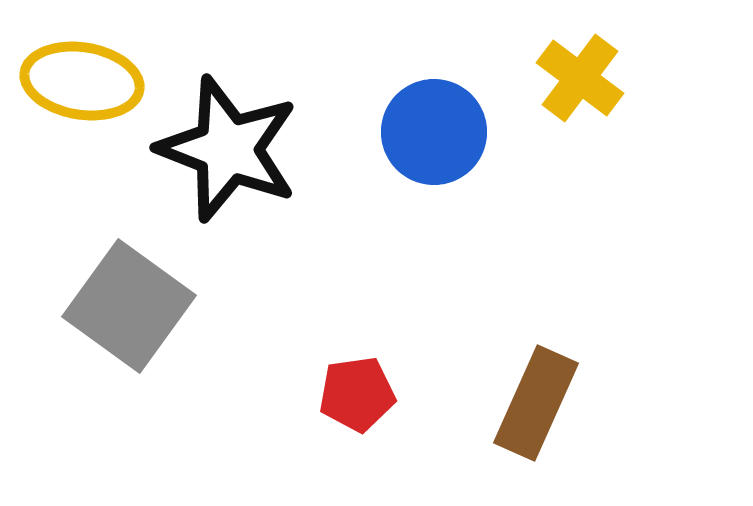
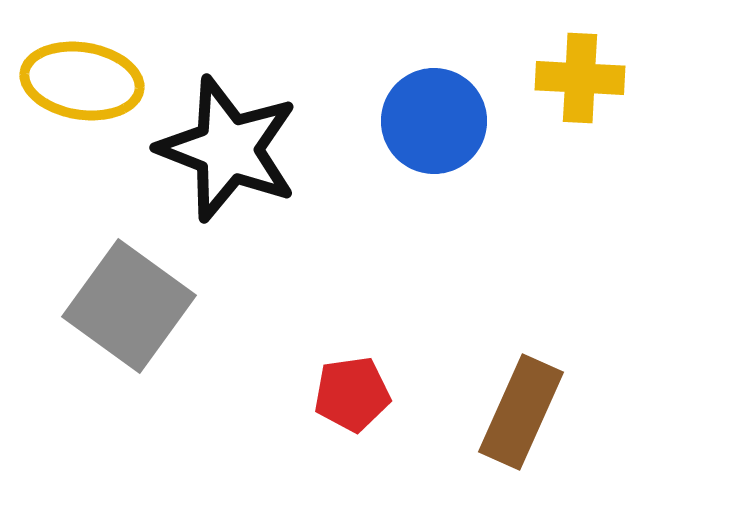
yellow cross: rotated 34 degrees counterclockwise
blue circle: moved 11 px up
red pentagon: moved 5 px left
brown rectangle: moved 15 px left, 9 px down
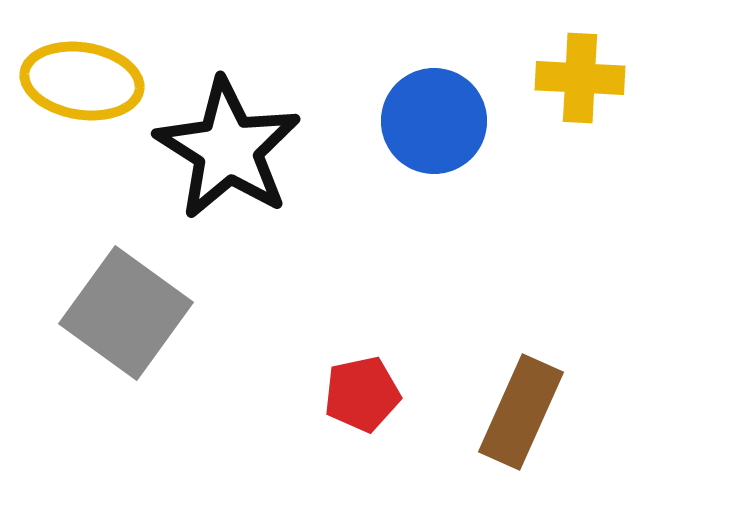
black star: rotated 11 degrees clockwise
gray square: moved 3 px left, 7 px down
red pentagon: moved 10 px right; rotated 4 degrees counterclockwise
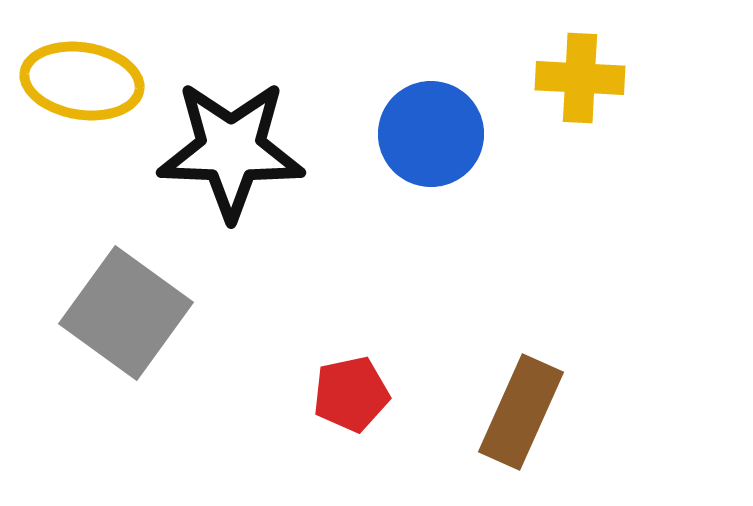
blue circle: moved 3 px left, 13 px down
black star: moved 3 px right, 1 px down; rotated 30 degrees counterclockwise
red pentagon: moved 11 px left
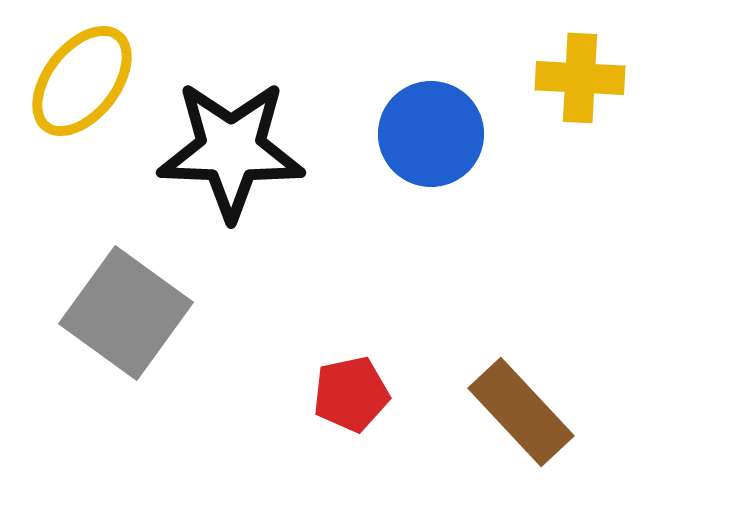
yellow ellipse: rotated 61 degrees counterclockwise
brown rectangle: rotated 67 degrees counterclockwise
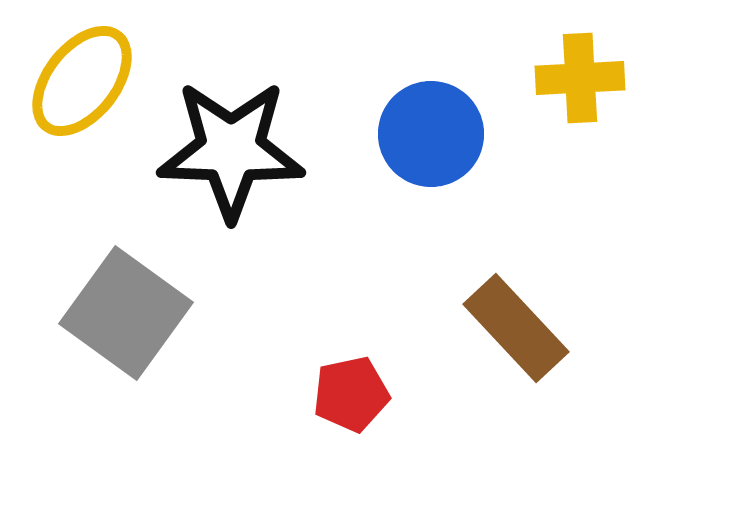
yellow cross: rotated 6 degrees counterclockwise
brown rectangle: moved 5 px left, 84 px up
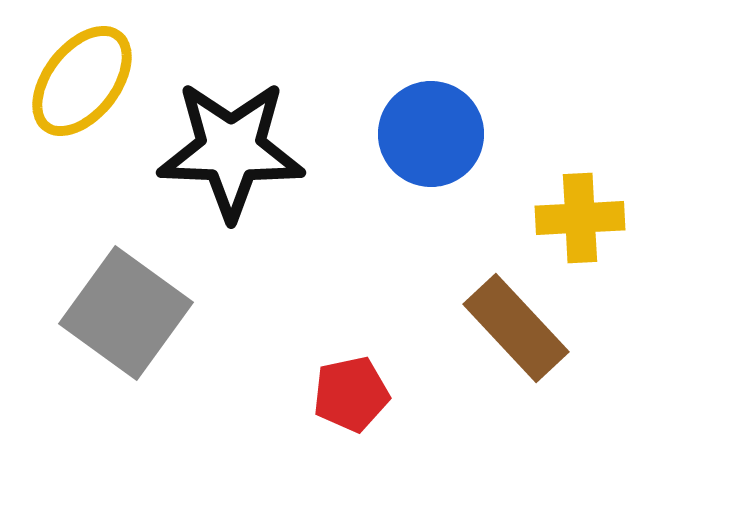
yellow cross: moved 140 px down
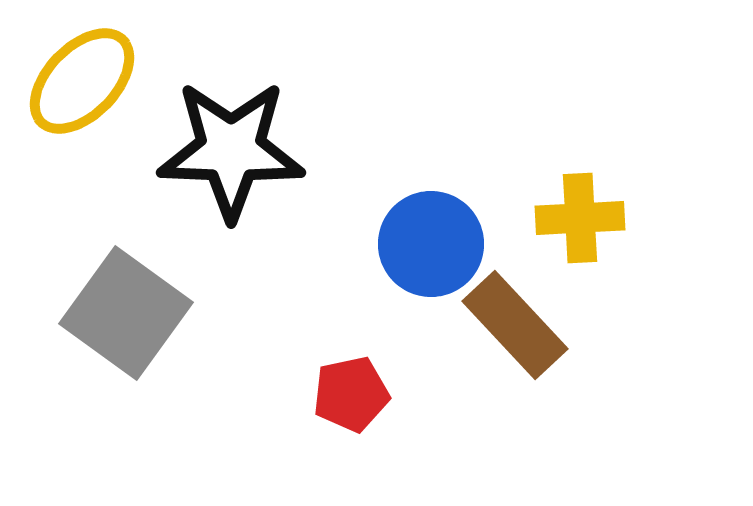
yellow ellipse: rotated 6 degrees clockwise
blue circle: moved 110 px down
brown rectangle: moved 1 px left, 3 px up
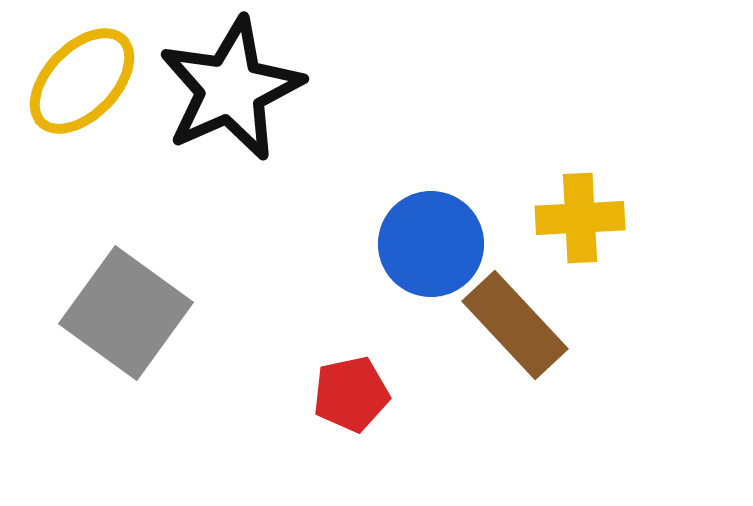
black star: moved 61 px up; rotated 26 degrees counterclockwise
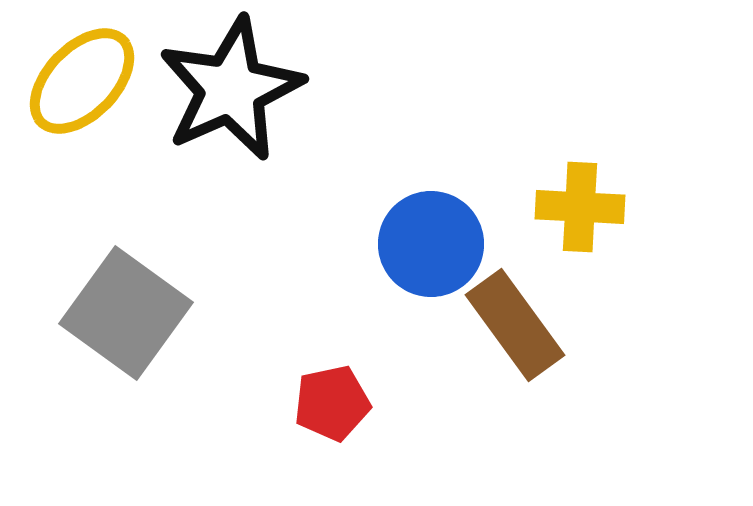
yellow cross: moved 11 px up; rotated 6 degrees clockwise
brown rectangle: rotated 7 degrees clockwise
red pentagon: moved 19 px left, 9 px down
